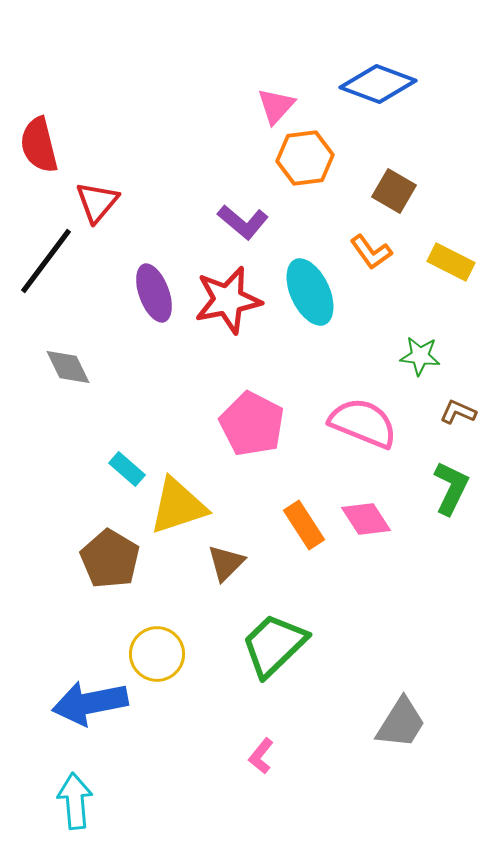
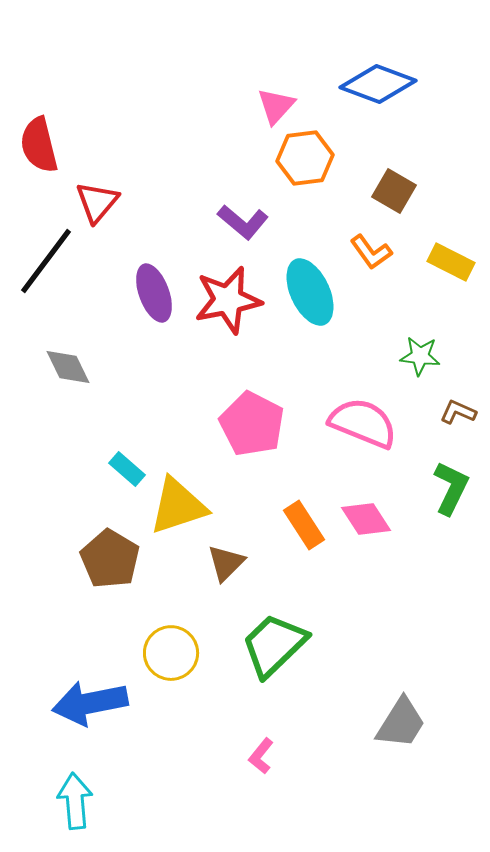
yellow circle: moved 14 px right, 1 px up
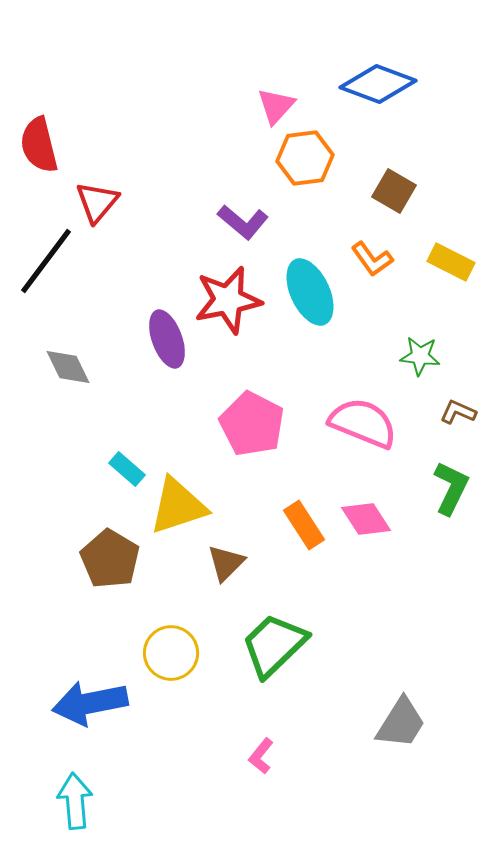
orange L-shape: moved 1 px right, 7 px down
purple ellipse: moved 13 px right, 46 px down
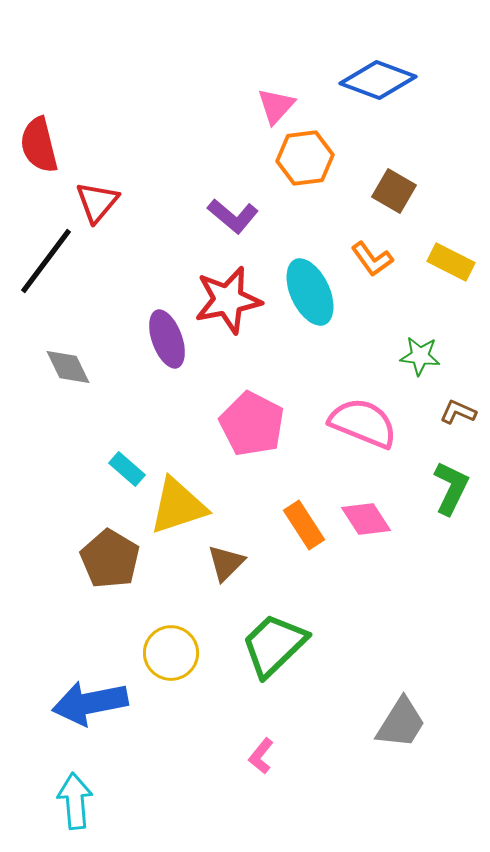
blue diamond: moved 4 px up
purple L-shape: moved 10 px left, 6 px up
